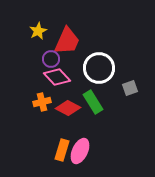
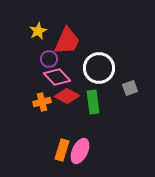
purple circle: moved 2 px left
green rectangle: rotated 25 degrees clockwise
red diamond: moved 1 px left, 12 px up
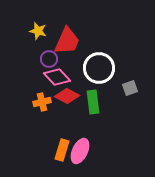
yellow star: rotated 30 degrees counterclockwise
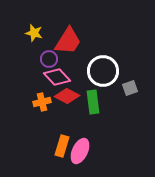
yellow star: moved 4 px left, 2 px down
red trapezoid: moved 1 px right; rotated 8 degrees clockwise
white circle: moved 4 px right, 3 px down
orange rectangle: moved 4 px up
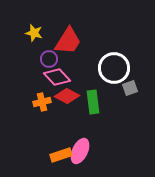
white circle: moved 11 px right, 3 px up
orange rectangle: moved 1 px left, 9 px down; rotated 55 degrees clockwise
